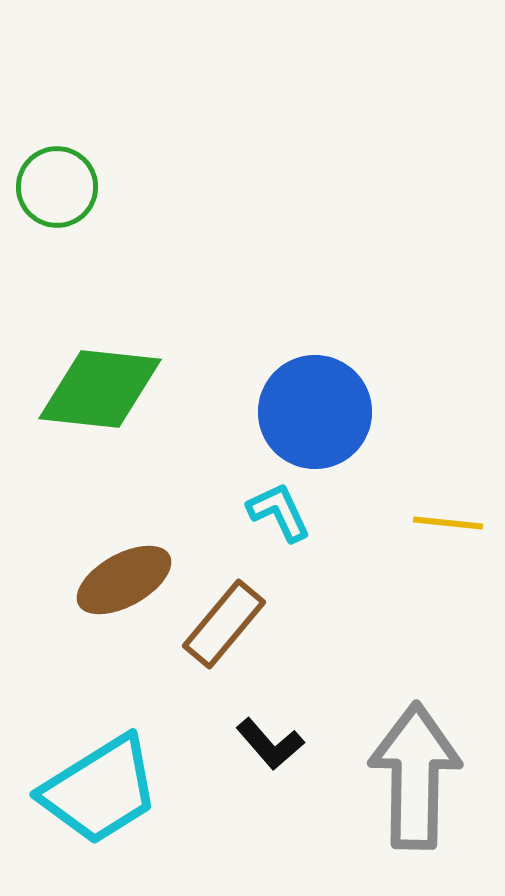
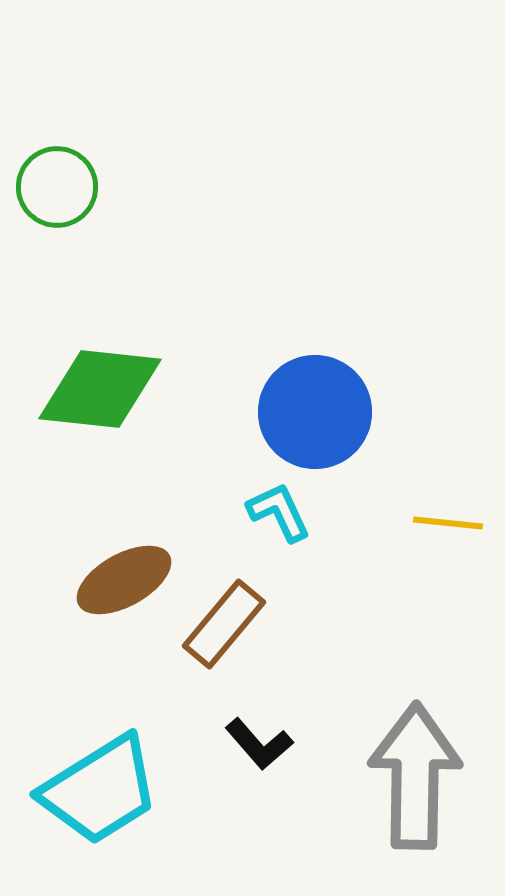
black L-shape: moved 11 px left
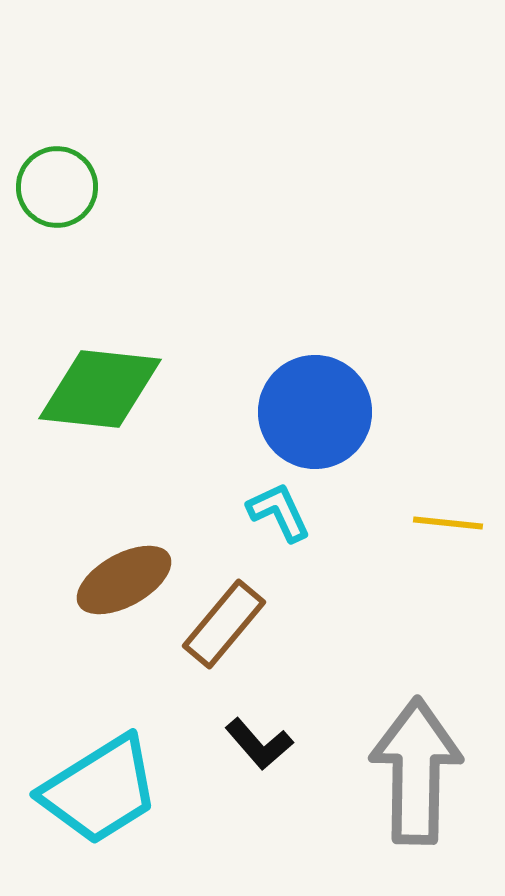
gray arrow: moved 1 px right, 5 px up
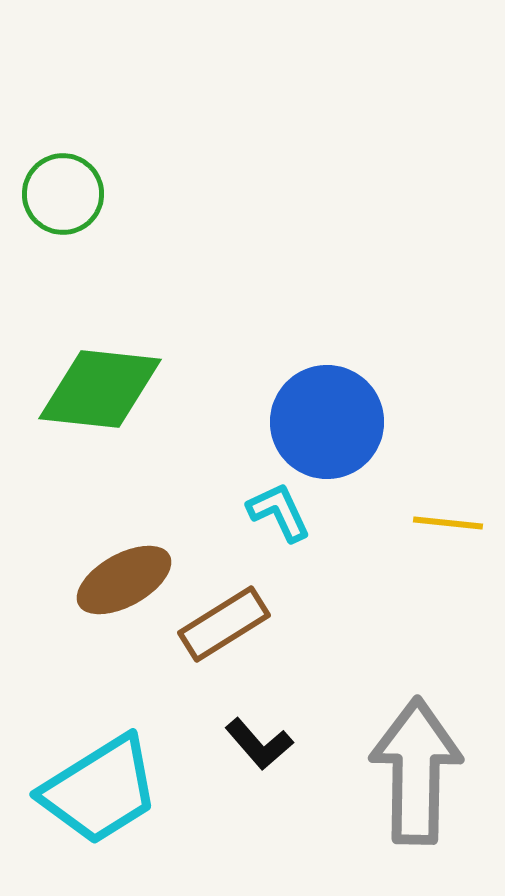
green circle: moved 6 px right, 7 px down
blue circle: moved 12 px right, 10 px down
brown rectangle: rotated 18 degrees clockwise
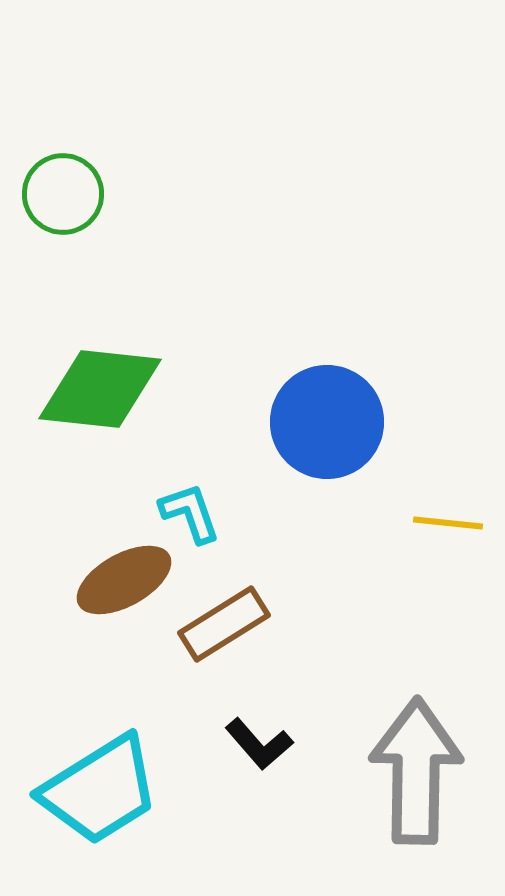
cyan L-shape: moved 89 px left, 1 px down; rotated 6 degrees clockwise
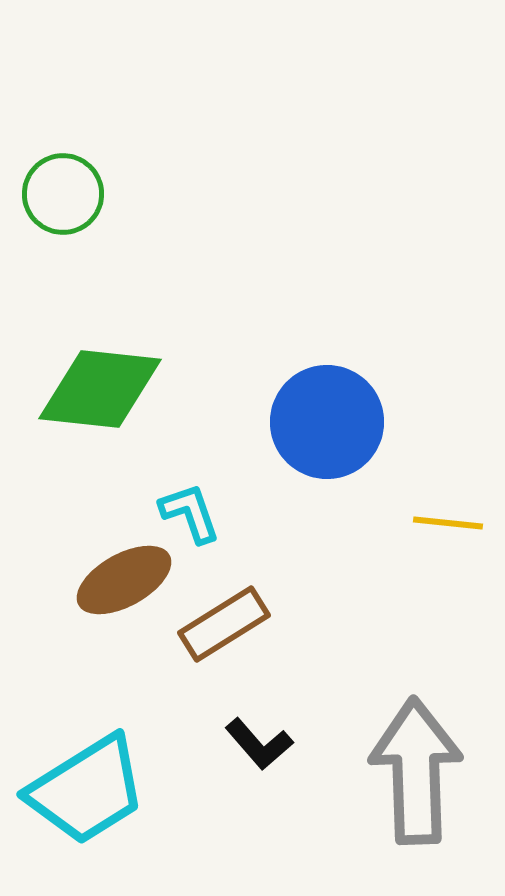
gray arrow: rotated 3 degrees counterclockwise
cyan trapezoid: moved 13 px left
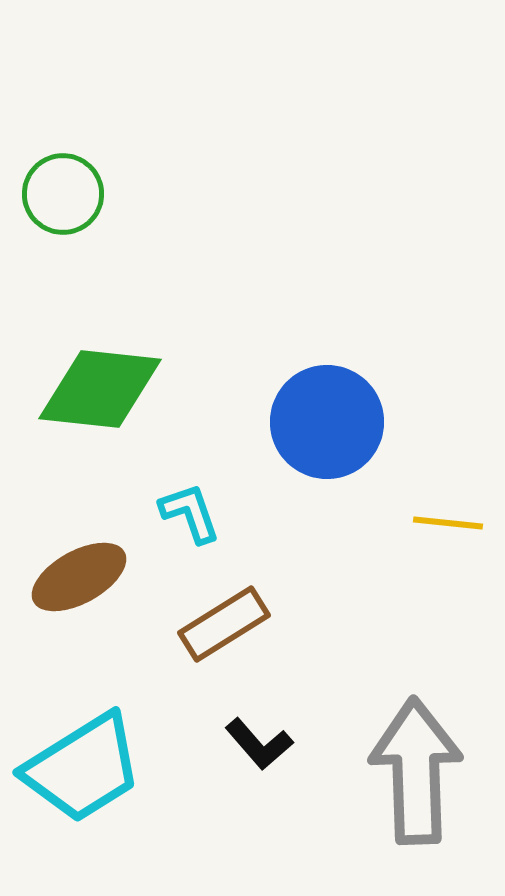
brown ellipse: moved 45 px left, 3 px up
cyan trapezoid: moved 4 px left, 22 px up
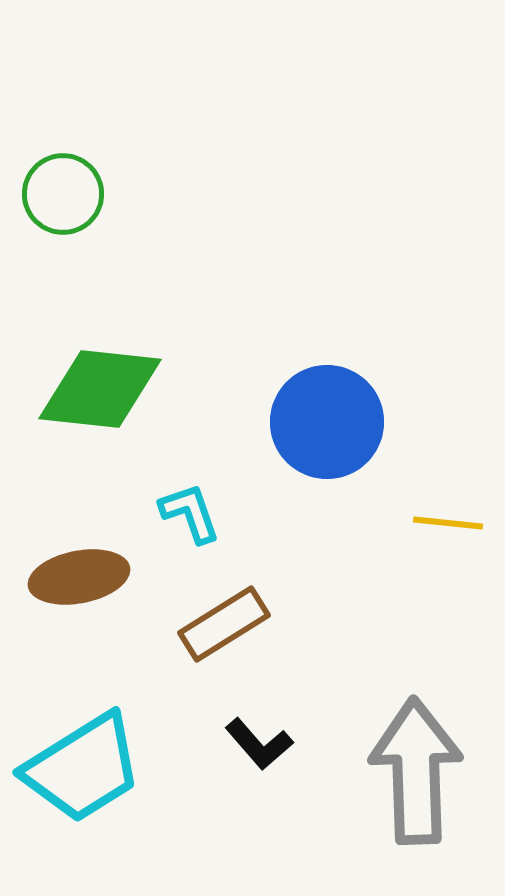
brown ellipse: rotated 18 degrees clockwise
